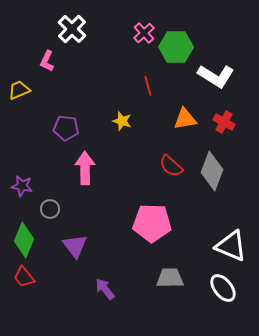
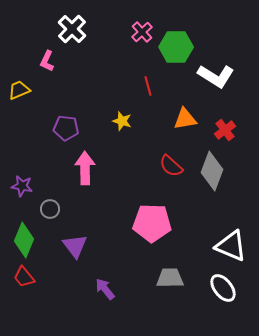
pink cross: moved 2 px left, 1 px up
red cross: moved 1 px right, 8 px down; rotated 25 degrees clockwise
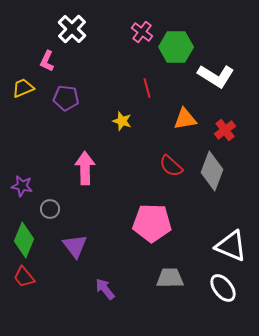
pink cross: rotated 10 degrees counterclockwise
red line: moved 1 px left, 2 px down
yellow trapezoid: moved 4 px right, 2 px up
purple pentagon: moved 30 px up
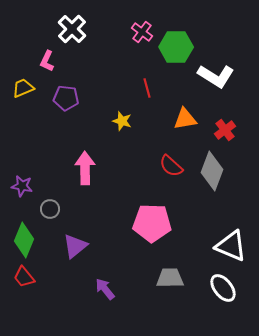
purple triangle: rotated 28 degrees clockwise
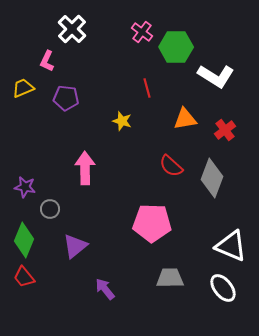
gray diamond: moved 7 px down
purple star: moved 3 px right, 1 px down
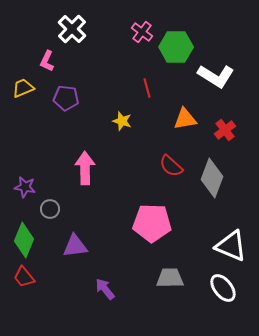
purple triangle: rotated 32 degrees clockwise
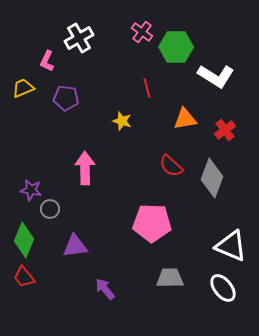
white cross: moved 7 px right, 9 px down; rotated 16 degrees clockwise
purple star: moved 6 px right, 3 px down
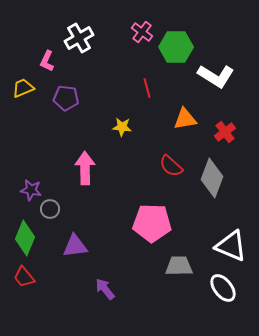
yellow star: moved 6 px down; rotated 12 degrees counterclockwise
red cross: moved 2 px down
green diamond: moved 1 px right, 2 px up
gray trapezoid: moved 9 px right, 12 px up
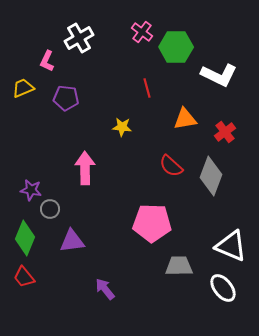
white L-shape: moved 3 px right, 1 px up; rotated 6 degrees counterclockwise
gray diamond: moved 1 px left, 2 px up
purple triangle: moved 3 px left, 5 px up
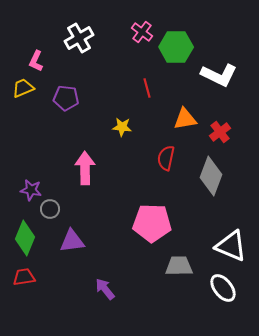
pink L-shape: moved 11 px left
red cross: moved 5 px left
red semicircle: moved 5 px left, 8 px up; rotated 60 degrees clockwise
red trapezoid: rotated 120 degrees clockwise
